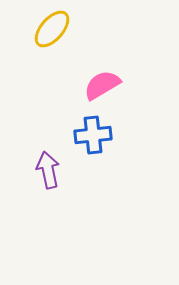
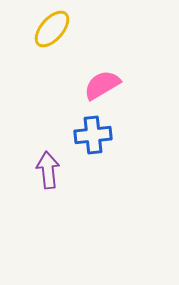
purple arrow: rotated 6 degrees clockwise
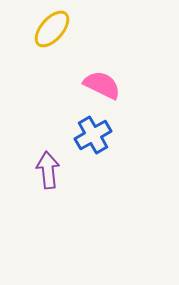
pink semicircle: rotated 57 degrees clockwise
blue cross: rotated 24 degrees counterclockwise
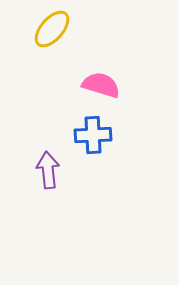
pink semicircle: moved 1 px left; rotated 9 degrees counterclockwise
blue cross: rotated 27 degrees clockwise
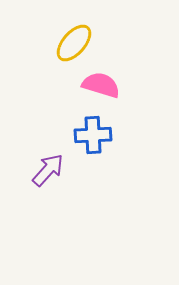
yellow ellipse: moved 22 px right, 14 px down
purple arrow: rotated 48 degrees clockwise
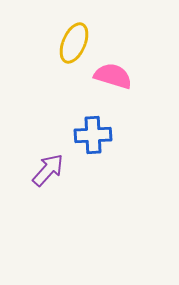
yellow ellipse: rotated 18 degrees counterclockwise
pink semicircle: moved 12 px right, 9 px up
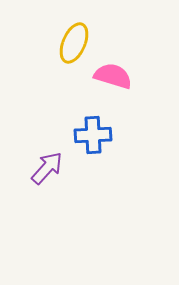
purple arrow: moved 1 px left, 2 px up
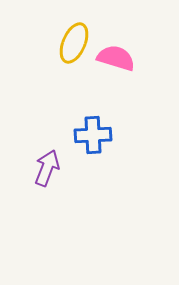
pink semicircle: moved 3 px right, 18 px up
purple arrow: rotated 21 degrees counterclockwise
